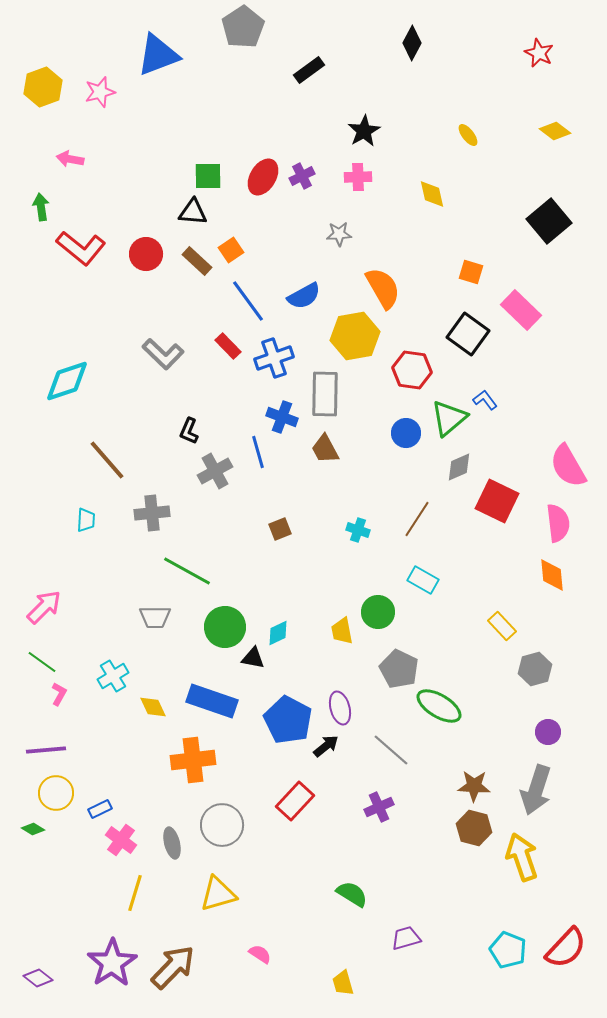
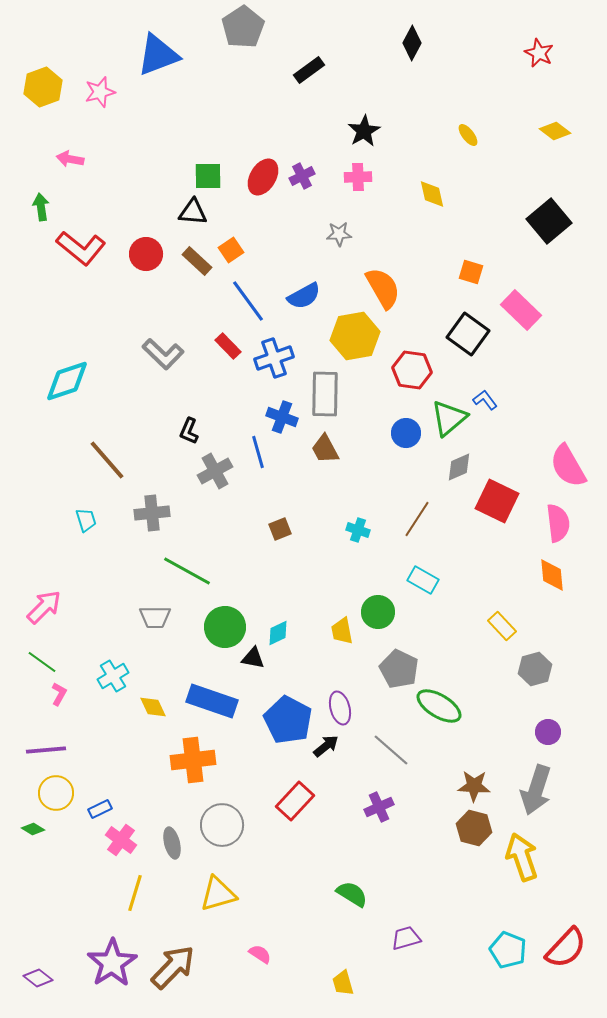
cyan trapezoid at (86, 520): rotated 20 degrees counterclockwise
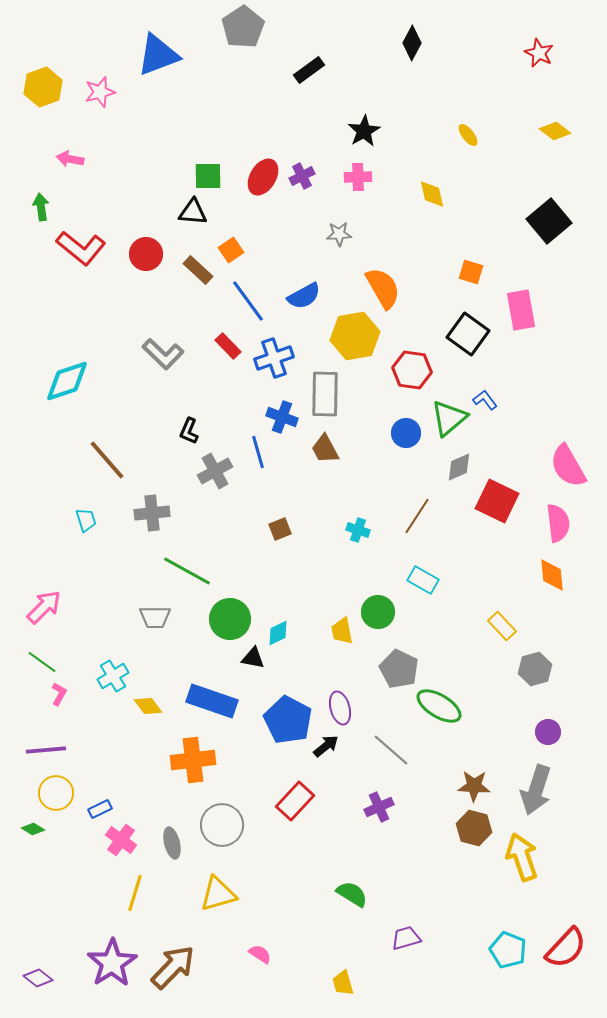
brown rectangle at (197, 261): moved 1 px right, 9 px down
pink rectangle at (521, 310): rotated 36 degrees clockwise
brown line at (417, 519): moved 3 px up
green circle at (225, 627): moved 5 px right, 8 px up
yellow diamond at (153, 707): moved 5 px left, 1 px up; rotated 12 degrees counterclockwise
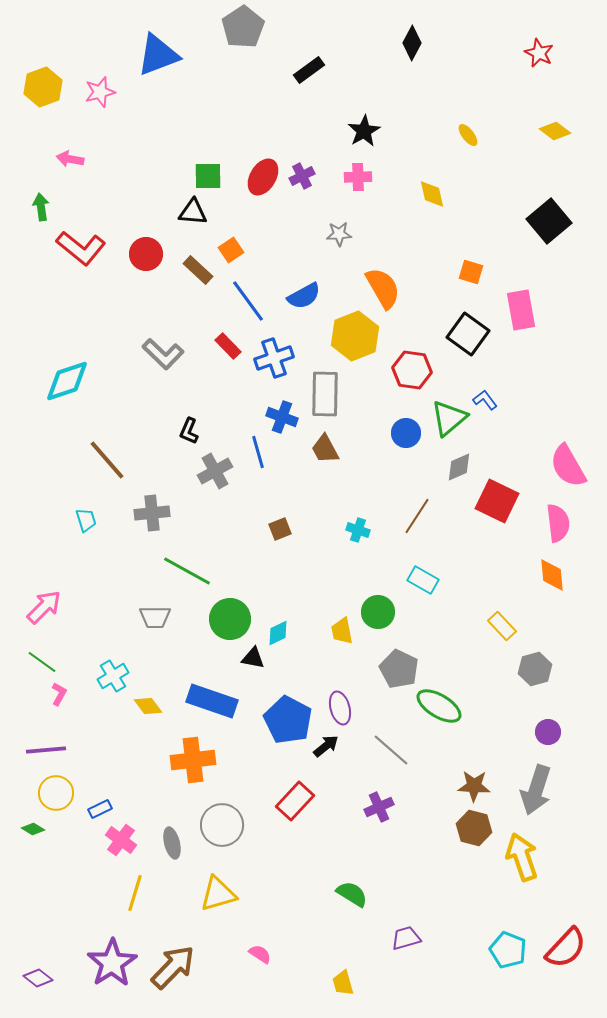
yellow hexagon at (355, 336): rotated 12 degrees counterclockwise
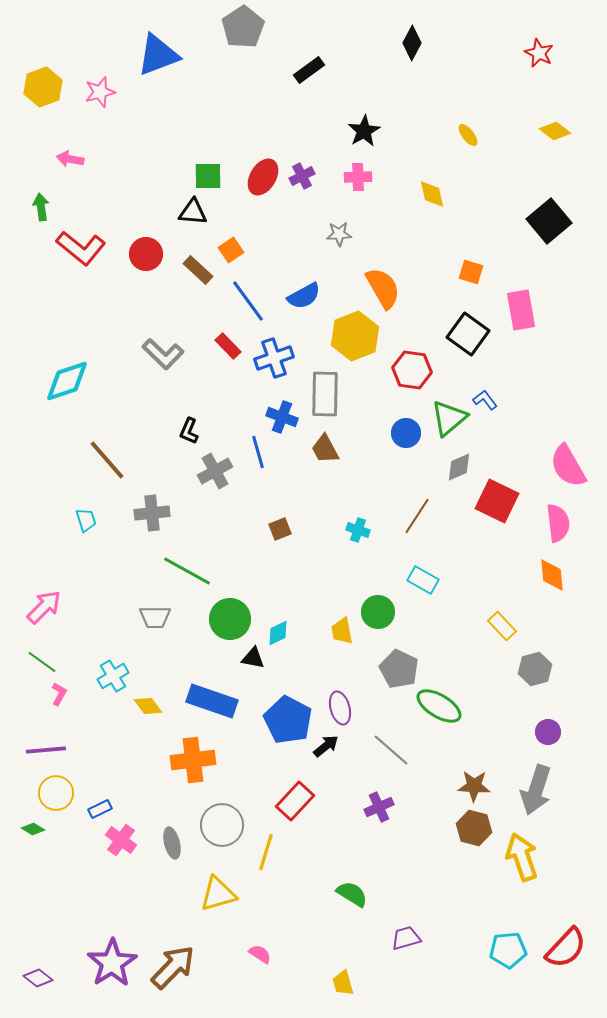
yellow line at (135, 893): moved 131 px right, 41 px up
cyan pentagon at (508, 950): rotated 27 degrees counterclockwise
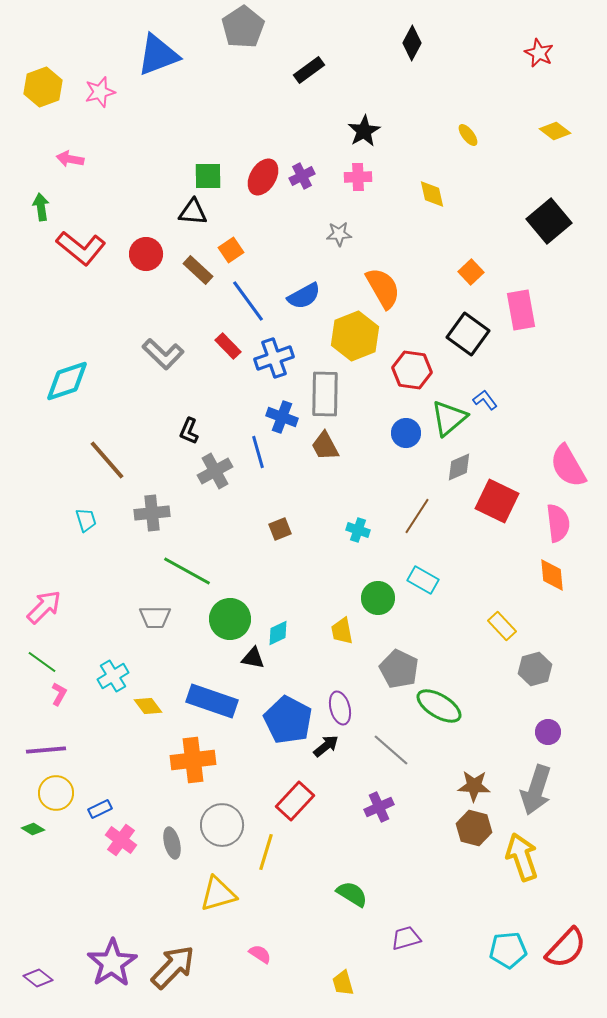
orange square at (471, 272): rotated 30 degrees clockwise
brown trapezoid at (325, 449): moved 3 px up
green circle at (378, 612): moved 14 px up
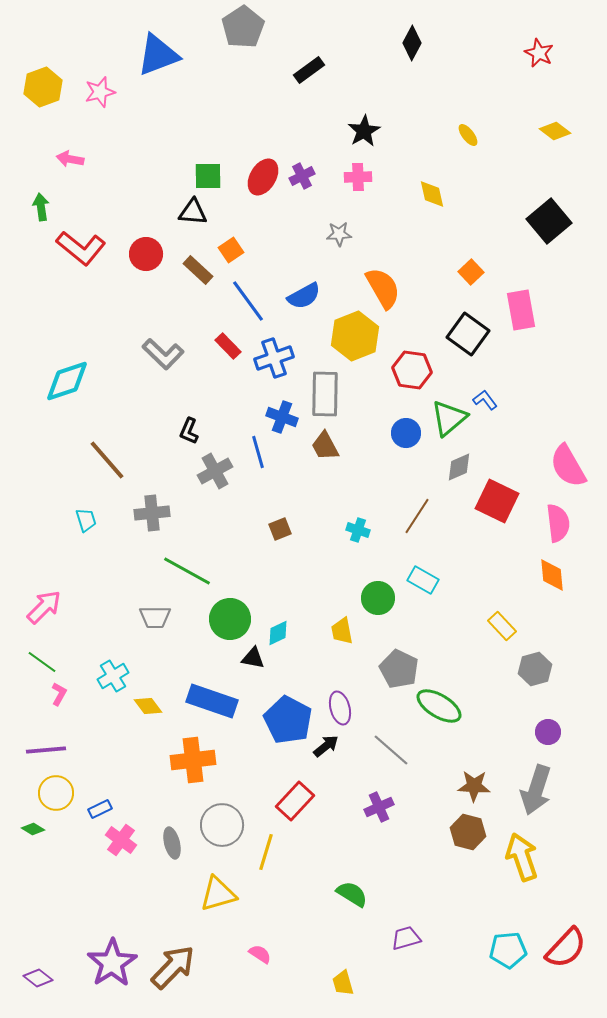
brown hexagon at (474, 828): moved 6 px left, 4 px down
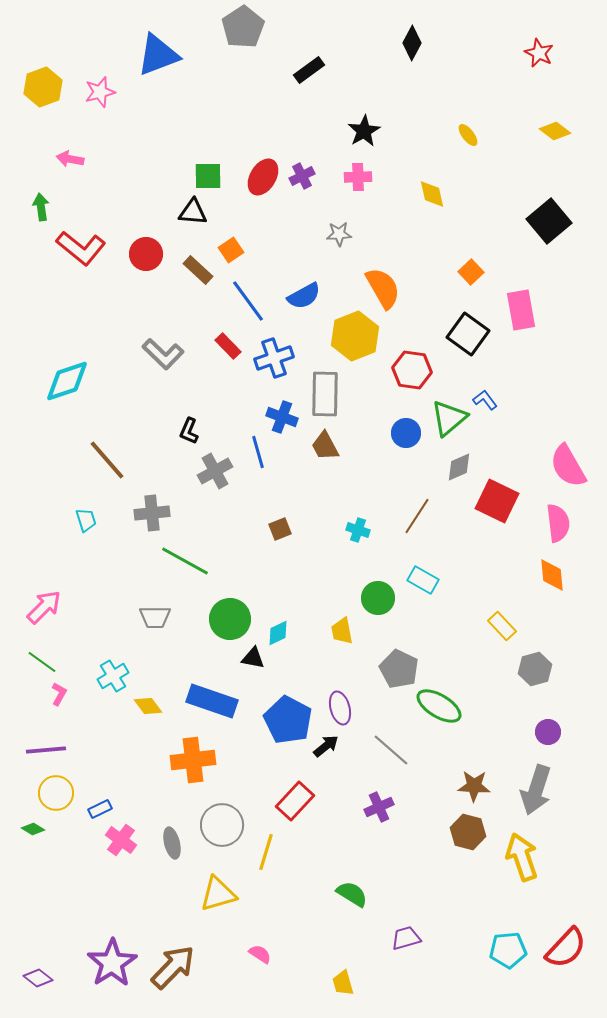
green line at (187, 571): moved 2 px left, 10 px up
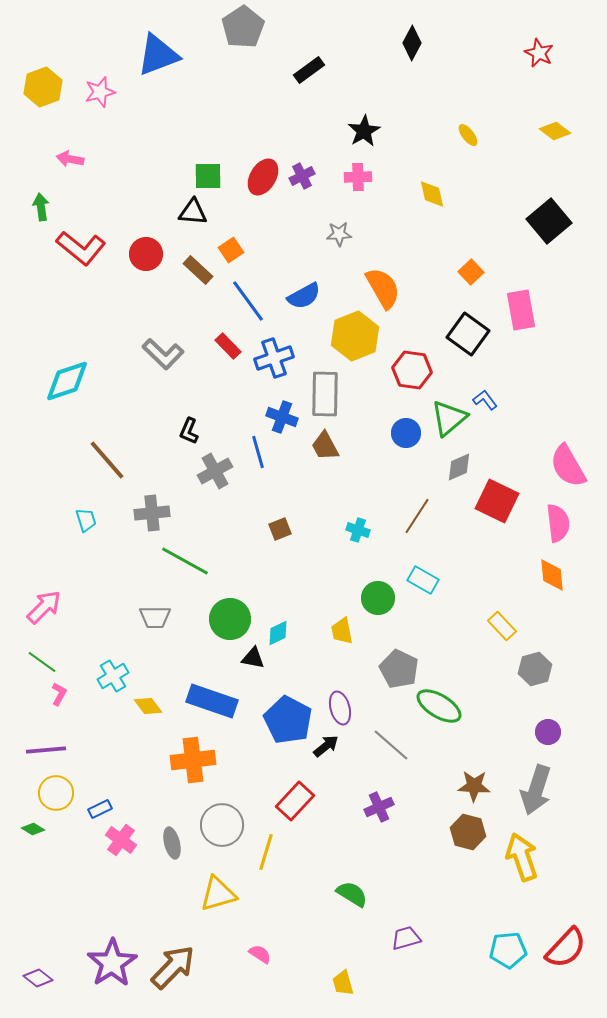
gray line at (391, 750): moved 5 px up
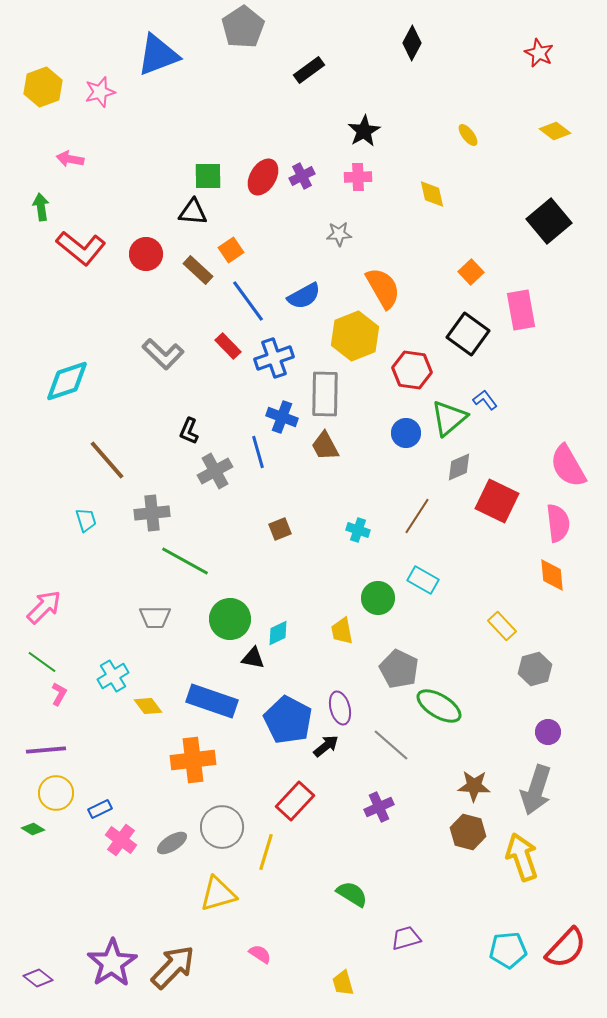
gray circle at (222, 825): moved 2 px down
gray ellipse at (172, 843): rotated 72 degrees clockwise
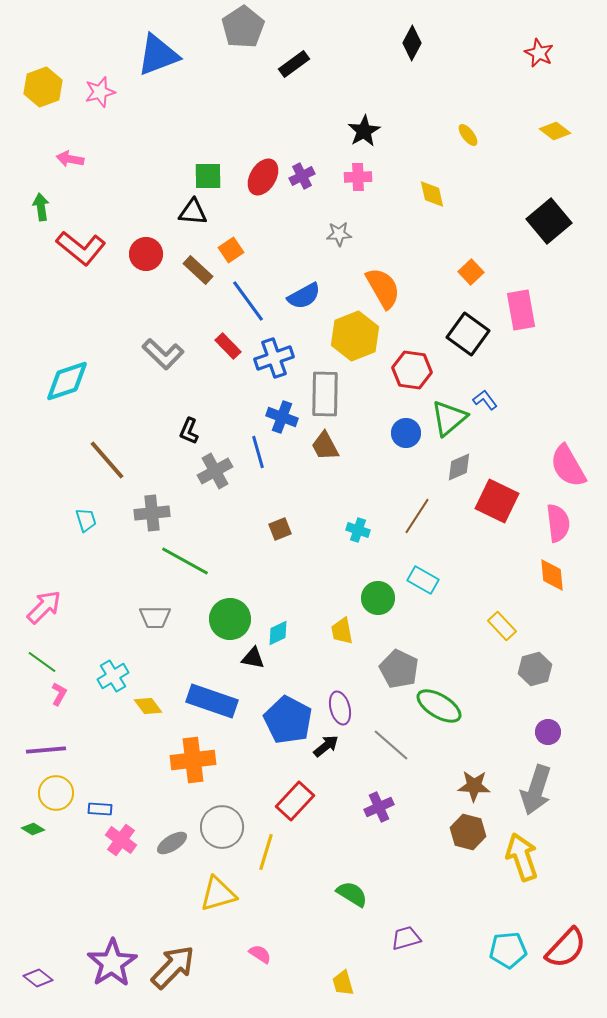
black rectangle at (309, 70): moved 15 px left, 6 px up
blue rectangle at (100, 809): rotated 30 degrees clockwise
